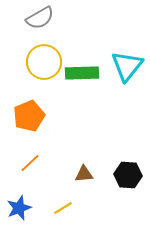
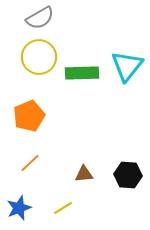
yellow circle: moved 5 px left, 5 px up
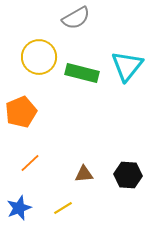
gray semicircle: moved 36 px right
green rectangle: rotated 16 degrees clockwise
orange pentagon: moved 8 px left, 4 px up
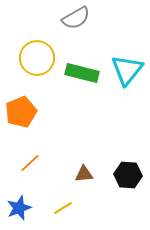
yellow circle: moved 2 px left, 1 px down
cyan triangle: moved 4 px down
